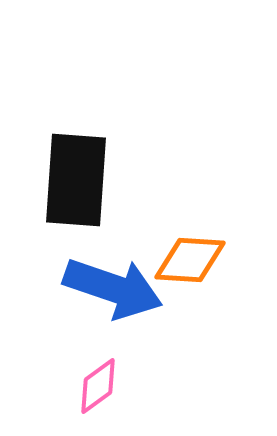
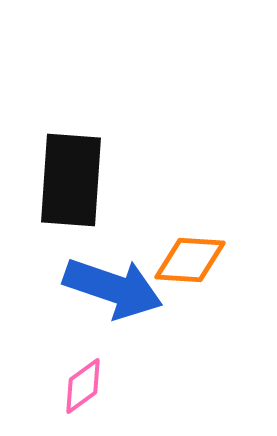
black rectangle: moved 5 px left
pink diamond: moved 15 px left
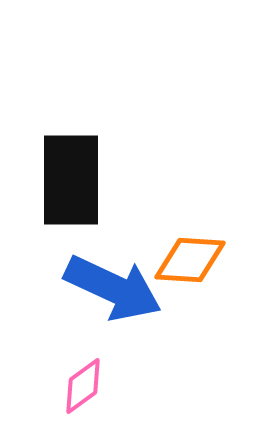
black rectangle: rotated 4 degrees counterclockwise
blue arrow: rotated 6 degrees clockwise
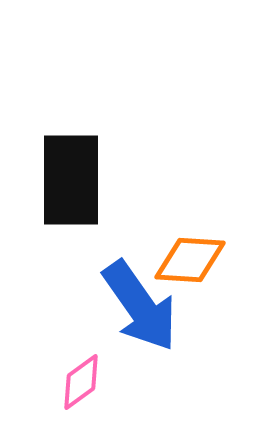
blue arrow: moved 27 px right, 18 px down; rotated 30 degrees clockwise
pink diamond: moved 2 px left, 4 px up
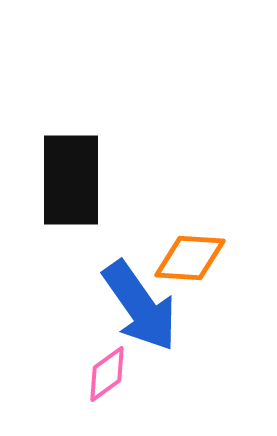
orange diamond: moved 2 px up
pink diamond: moved 26 px right, 8 px up
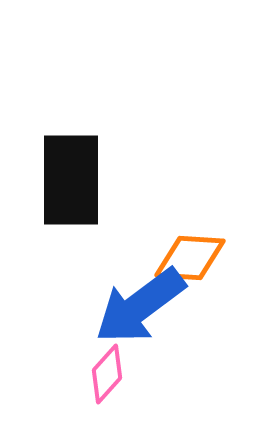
blue arrow: rotated 88 degrees clockwise
pink diamond: rotated 12 degrees counterclockwise
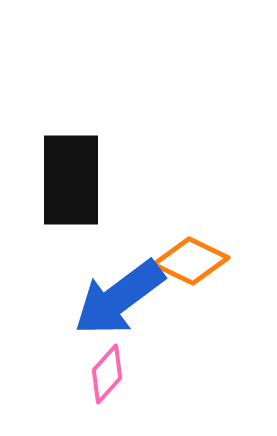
orange diamond: moved 1 px right, 3 px down; rotated 22 degrees clockwise
blue arrow: moved 21 px left, 8 px up
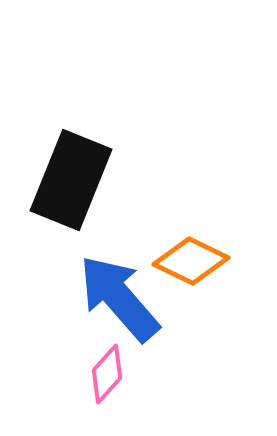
black rectangle: rotated 22 degrees clockwise
blue arrow: rotated 86 degrees clockwise
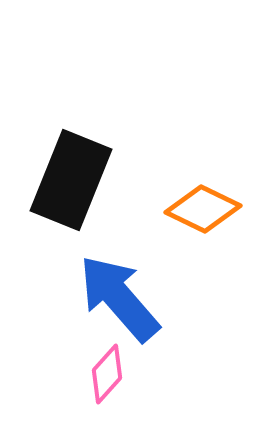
orange diamond: moved 12 px right, 52 px up
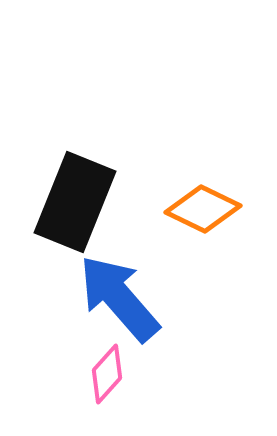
black rectangle: moved 4 px right, 22 px down
